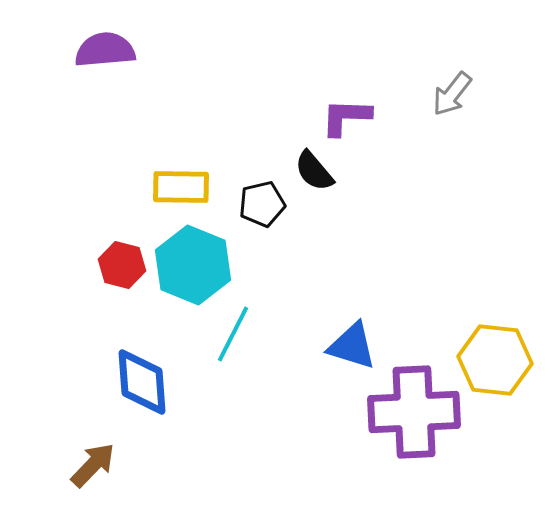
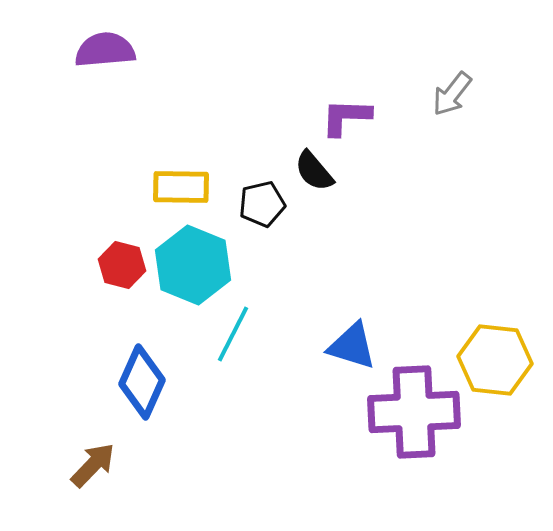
blue diamond: rotated 28 degrees clockwise
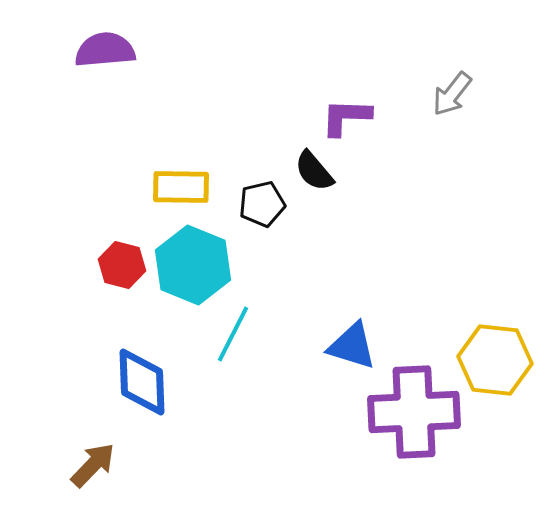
blue diamond: rotated 26 degrees counterclockwise
